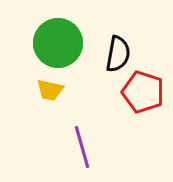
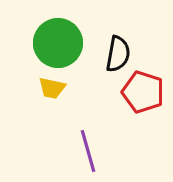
yellow trapezoid: moved 2 px right, 2 px up
purple line: moved 6 px right, 4 px down
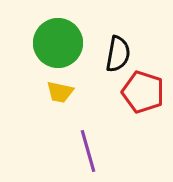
yellow trapezoid: moved 8 px right, 4 px down
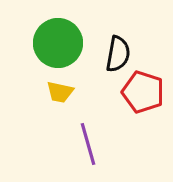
purple line: moved 7 px up
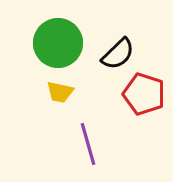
black semicircle: rotated 36 degrees clockwise
red pentagon: moved 1 px right, 2 px down
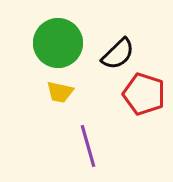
purple line: moved 2 px down
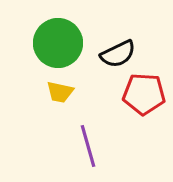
black semicircle: rotated 18 degrees clockwise
red pentagon: rotated 15 degrees counterclockwise
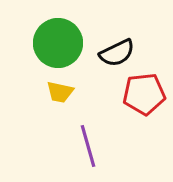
black semicircle: moved 1 px left, 1 px up
red pentagon: rotated 9 degrees counterclockwise
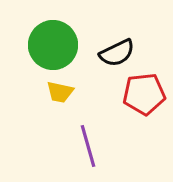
green circle: moved 5 px left, 2 px down
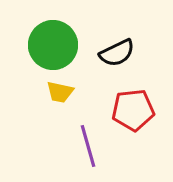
red pentagon: moved 11 px left, 16 px down
